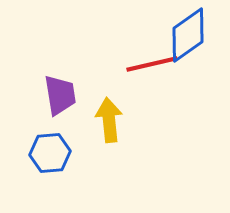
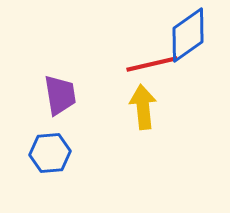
yellow arrow: moved 34 px right, 13 px up
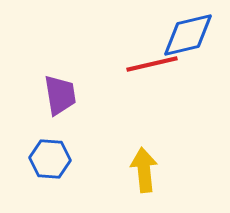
blue diamond: rotated 22 degrees clockwise
yellow arrow: moved 1 px right, 63 px down
blue hexagon: moved 6 px down; rotated 9 degrees clockwise
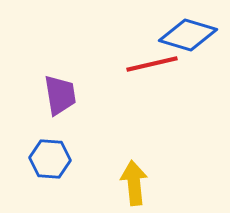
blue diamond: rotated 30 degrees clockwise
yellow arrow: moved 10 px left, 13 px down
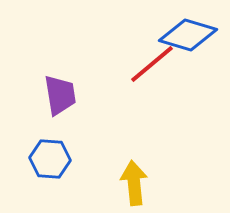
red line: rotated 27 degrees counterclockwise
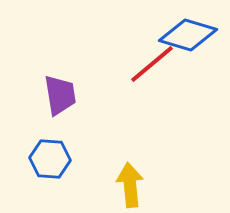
yellow arrow: moved 4 px left, 2 px down
